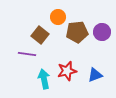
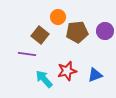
purple circle: moved 3 px right, 1 px up
cyan arrow: rotated 30 degrees counterclockwise
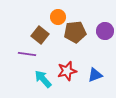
brown pentagon: moved 2 px left
cyan arrow: moved 1 px left
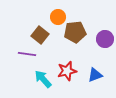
purple circle: moved 8 px down
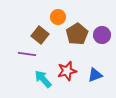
brown pentagon: moved 2 px right, 2 px down; rotated 25 degrees counterclockwise
purple circle: moved 3 px left, 4 px up
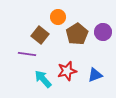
purple circle: moved 1 px right, 3 px up
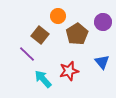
orange circle: moved 1 px up
purple circle: moved 10 px up
purple line: rotated 36 degrees clockwise
red star: moved 2 px right
blue triangle: moved 7 px right, 13 px up; rotated 49 degrees counterclockwise
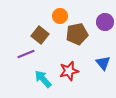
orange circle: moved 2 px right
purple circle: moved 2 px right
brown pentagon: rotated 20 degrees clockwise
purple line: moved 1 px left; rotated 66 degrees counterclockwise
blue triangle: moved 1 px right, 1 px down
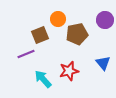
orange circle: moved 2 px left, 3 px down
purple circle: moved 2 px up
brown square: rotated 30 degrees clockwise
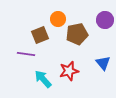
purple line: rotated 30 degrees clockwise
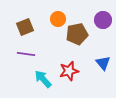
purple circle: moved 2 px left
brown square: moved 15 px left, 8 px up
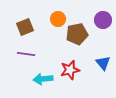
red star: moved 1 px right, 1 px up
cyan arrow: rotated 54 degrees counterclockwise
